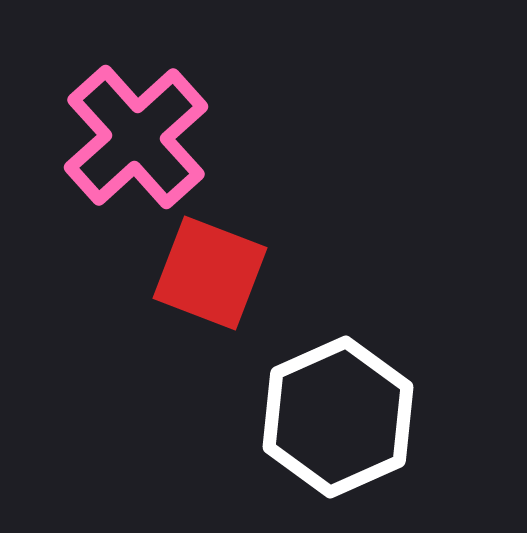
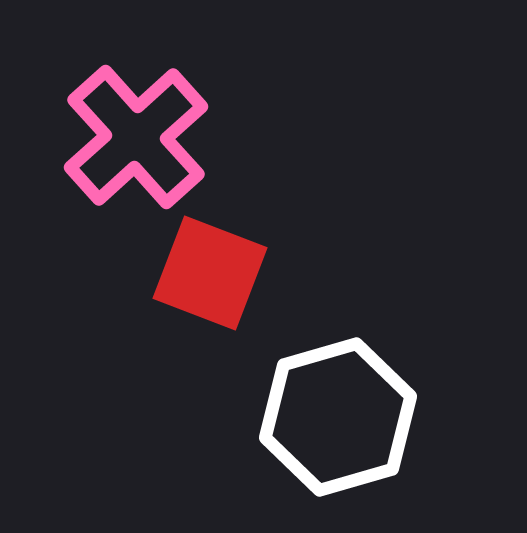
white hexagon: rotated 8 degrees clockwise
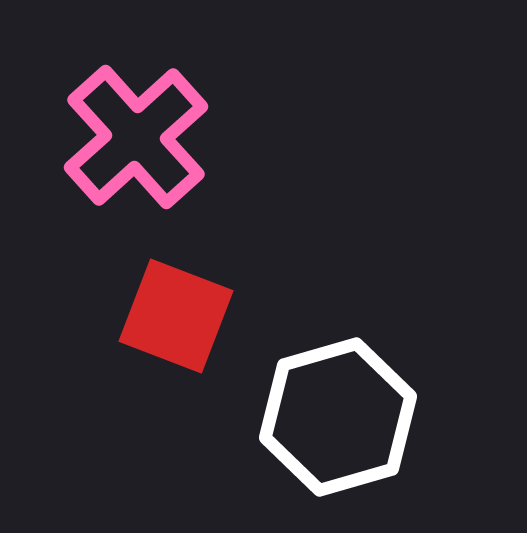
red square: moved 34 px left, 43 px down
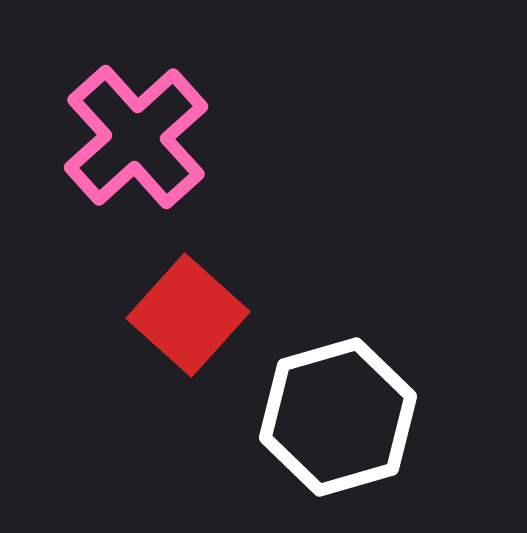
red square: moved 12 px right, 1 px up; rotated 21 degrees clockwise
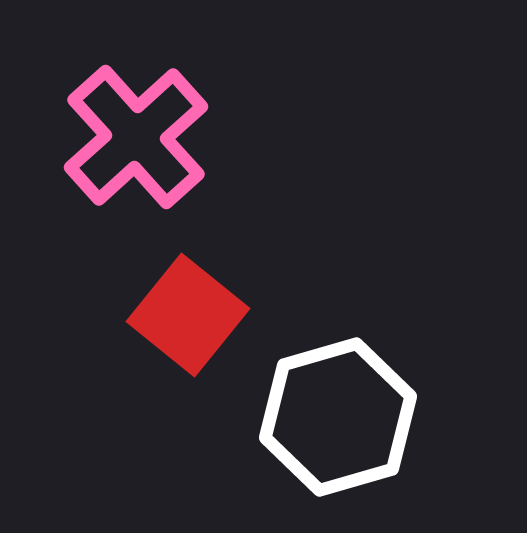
red square: rotated 3 degrees counterclockwise
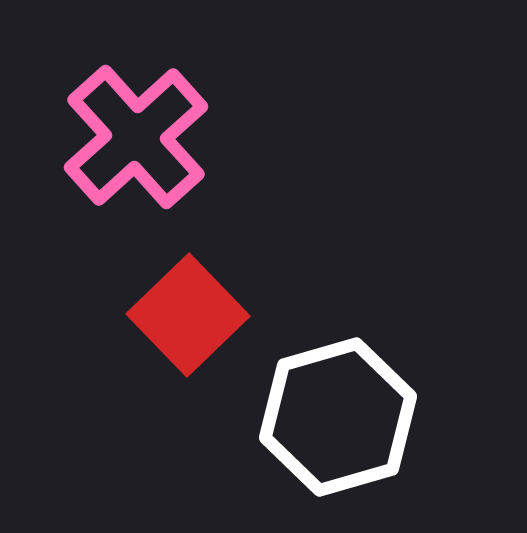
red square: rotated 7 degrees clockwise
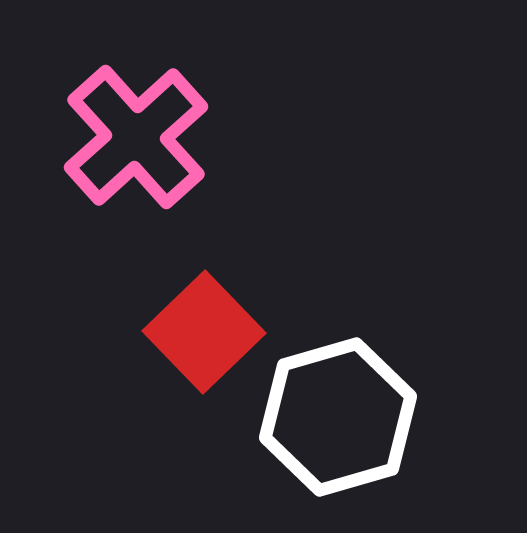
red square: moved 16 px right, 17 px down
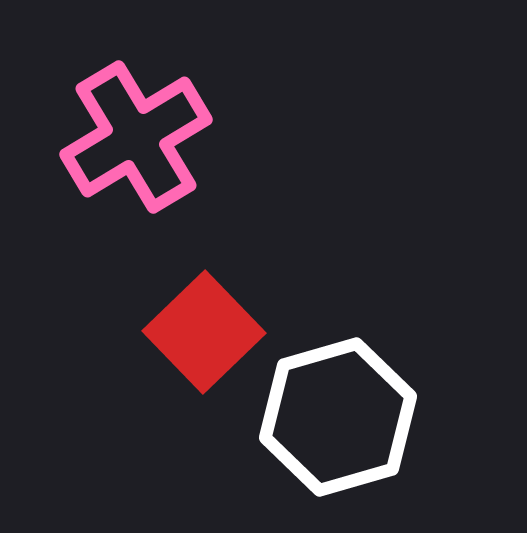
pink cross: rotated 11 degrees clockwise
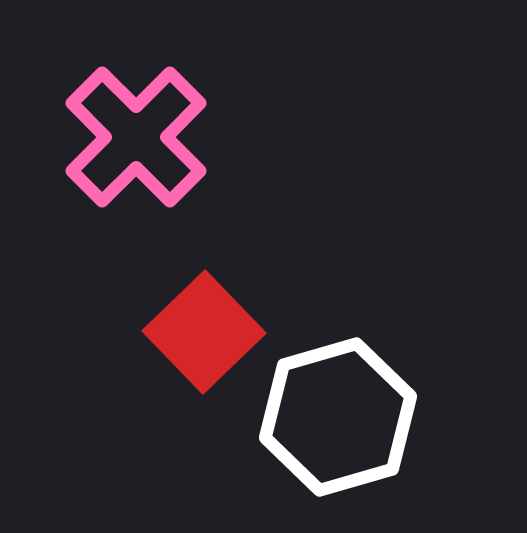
pink cross: rotated 14 degrees counterclockwise
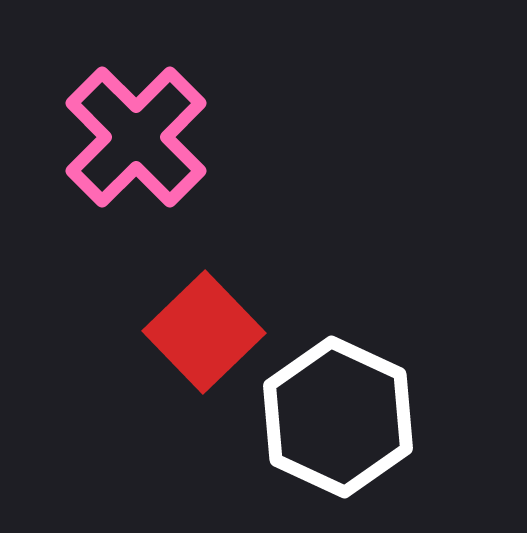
white hexagon: rotated 19 degrees counterclockwise
